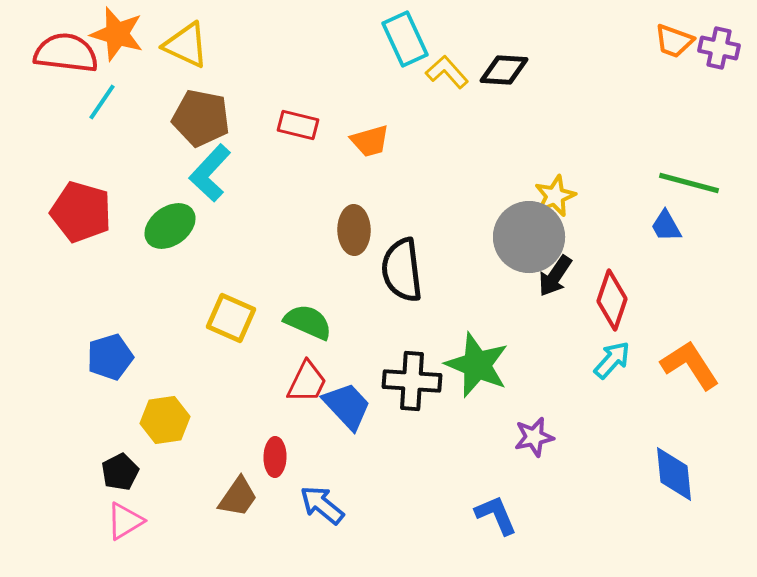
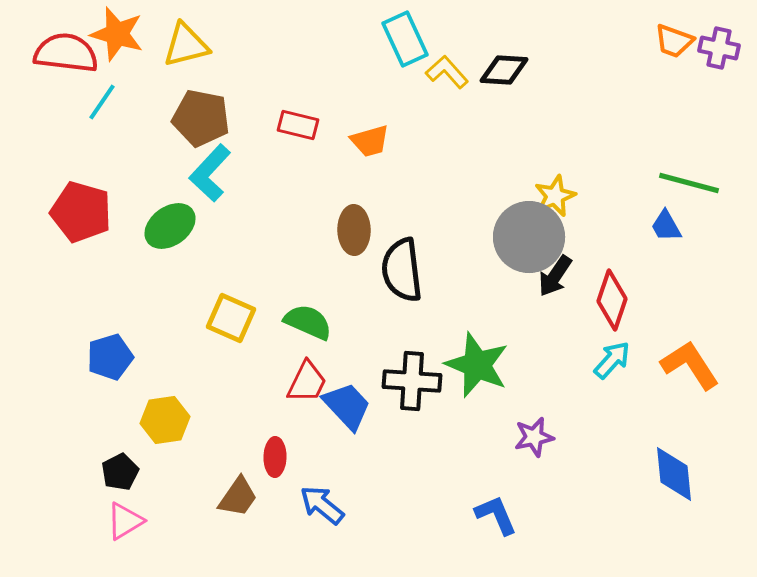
yellow triangle at (186, 45): rotated 39 degrees counterclockwise
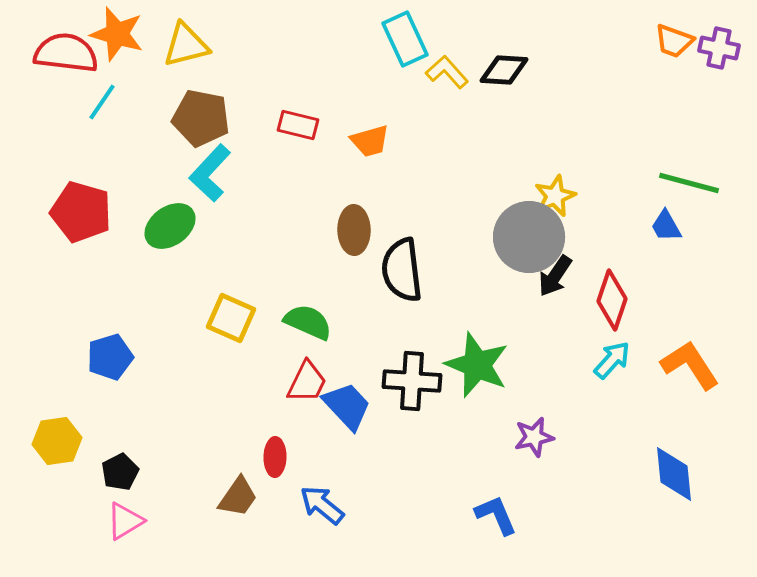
yellow hexagon at (165, 420): moved 108 px left, 21 px down
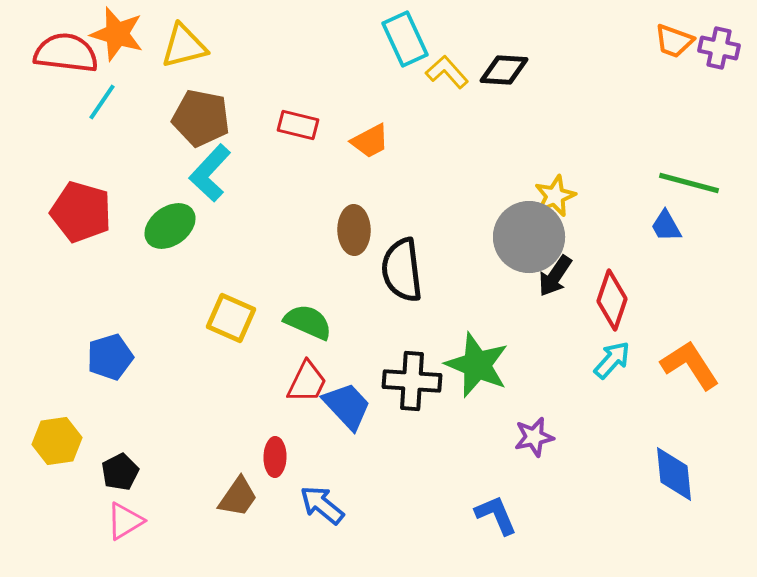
yellow triangle at (186, 45): moved 2 px left, 1 px down
orange trapezoid at (370, 141): rotated 12 degrees counterclockwise
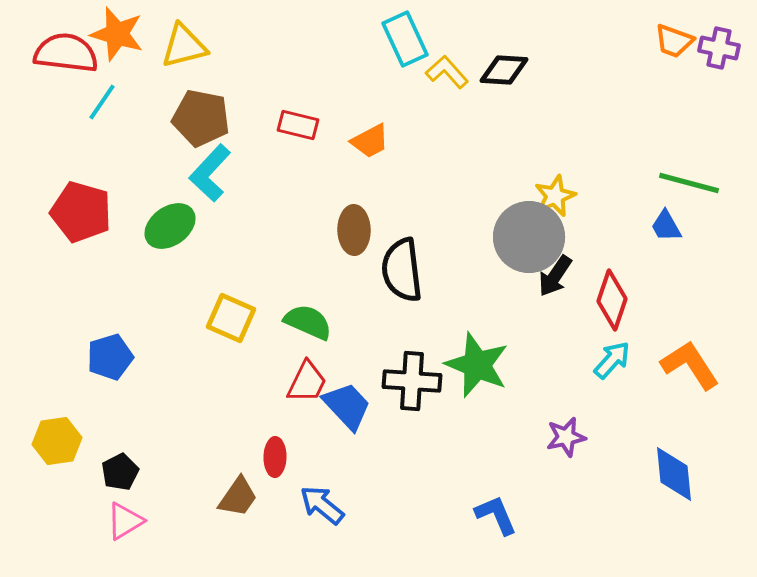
purple star at (534, 437): moved 32 px right
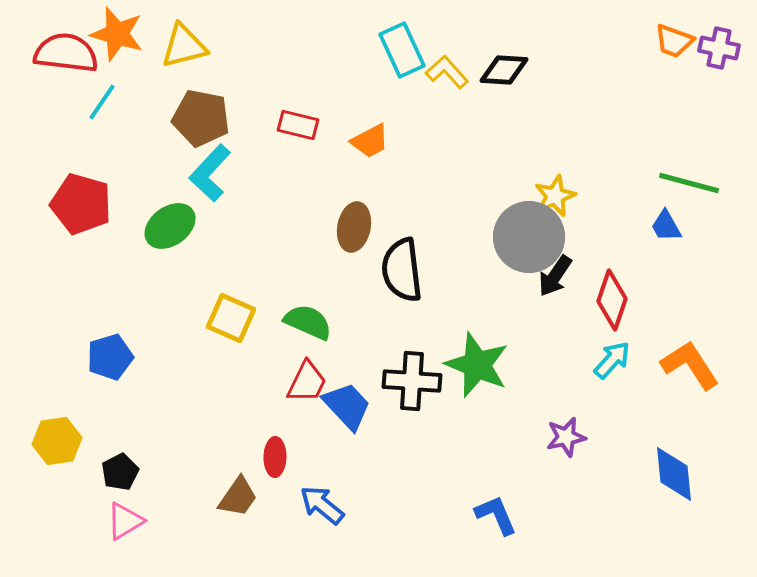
cyan rectangle at (405, 39): moved 3 px left, 11 px down
red pentagon at (81, 212): moved 8 px up
brown ellipse at (354, 230): moved 3 px up; rotated 12 degrees clockwise
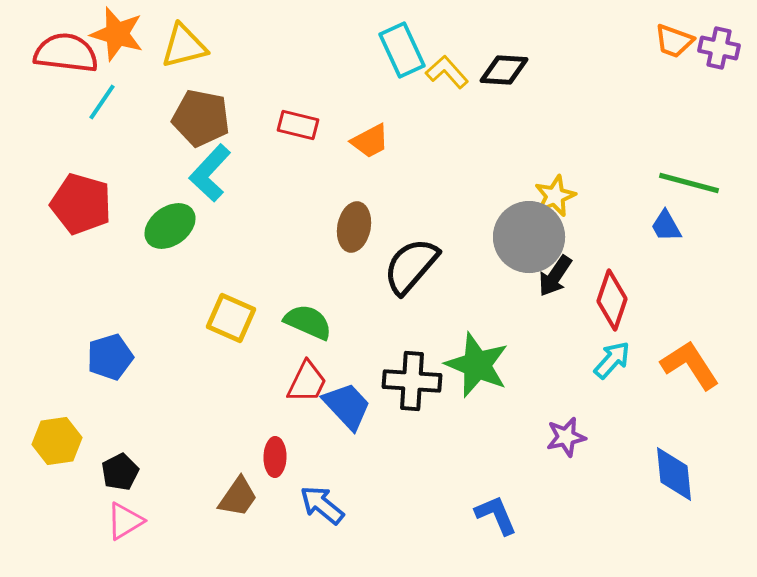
black semicircle at (402, 270): moved 9 px right, 4 px up; rotated 48 degrees clockwise
